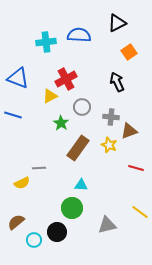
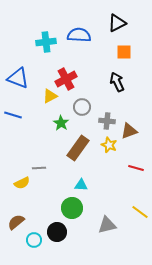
orange square: moved 5 px left; rotated 35 degrees clockwise
gray cross: moved 4 px left, 4 px down
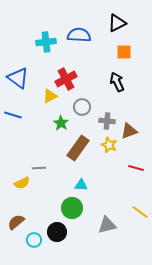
blue triangle: rotated 15 degrees clockwise
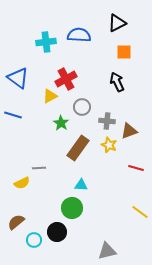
gray triangle: moved 26 px down
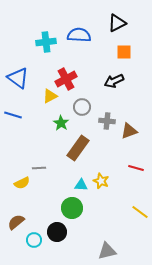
black arrow: moved 3 px left, 1 px up; rotated 90 degrees counterclockwise
yellow star: moved 8 px left, 36 px down
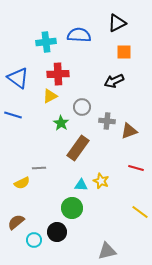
red cross: moved 8 px left, 5 px up; rotated 25 degrees clockwise
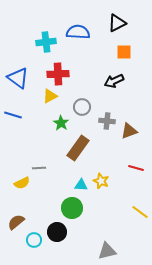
blue semicircle: moved 1 px left, 3 px up
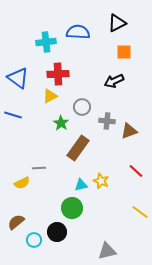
red line: moved 3 px down; rotated 28 degrees clockwise
cyan triangle: rotated 16 degrees counterclockwise
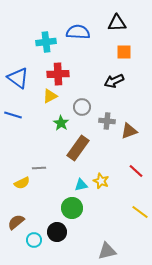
black triangle: rotated 24 degrees clockwise
